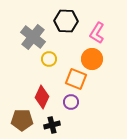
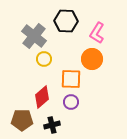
gray cross: moved 1 px right, 1 px up
yellow circle: moved 5 px left
orange square: moved 5 px left; rotated 20 degrees counterclockwise
red diamond: rotated 25 degrees clockwise
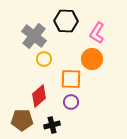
red diamond: moved 3 px left, 1 px up
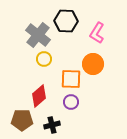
gray cross: moved 4 px right, 1 px up
orange circle: moved 1 px right, 5 px down
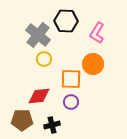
red diamond: rotated 35 degrees clockwise
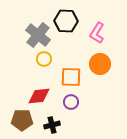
orange circle: moved 7 px right
orange square: moved 2 px up
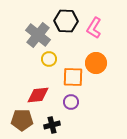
pink L-shape: moved 3 px left, 5 px up
yellow circle: moved 5 px right
orange circle: moved 4 px left, 1 px up
orange square: moved 2 px right
red diamond: moved 1 px left, 1 px up
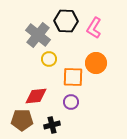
red diamond: moved 2 px left, 1 px down
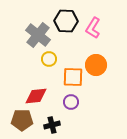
pink L-shape: moved 1 px left
orange circle: moved 2 px down
